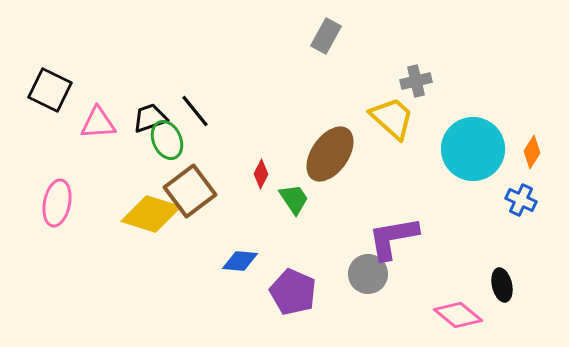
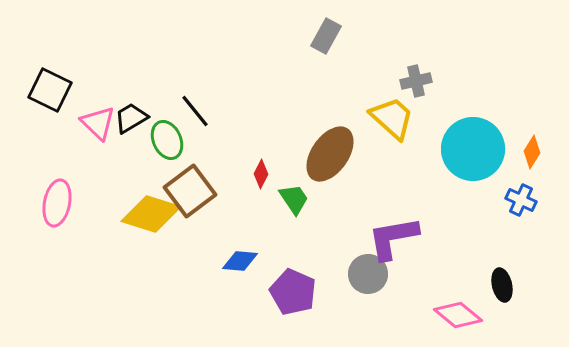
black trapezoid: moved 19 px left; rotated 12 degrees counterclockwise
pink triangle: rotated 48 degrees clockwise
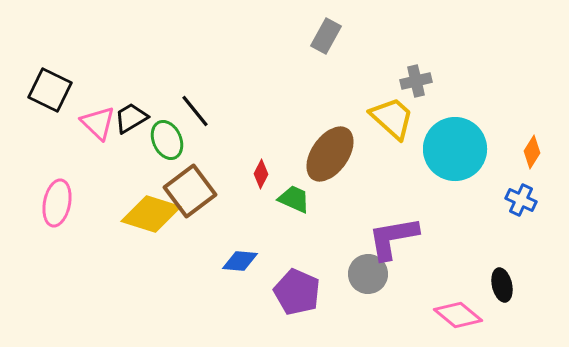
cyan circle: moved 18 px left
green trapezoid: rotated 32 degrees counterclockwise
purple pentagon: moved 4 px right
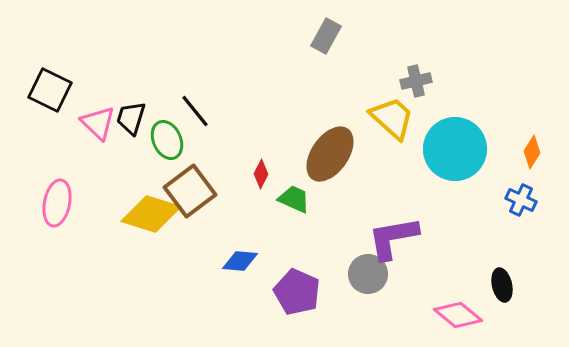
black trapezoid: rotated 42 degrees counterclockwise
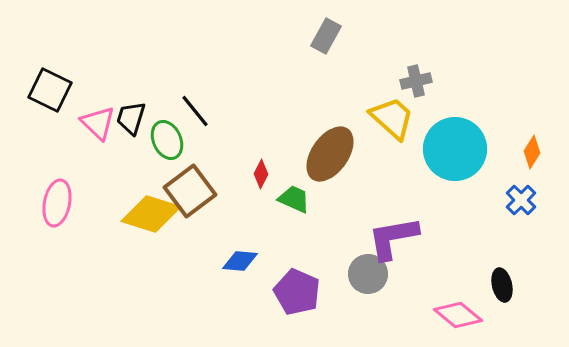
blue cross: rotated 20 degrees clockwise
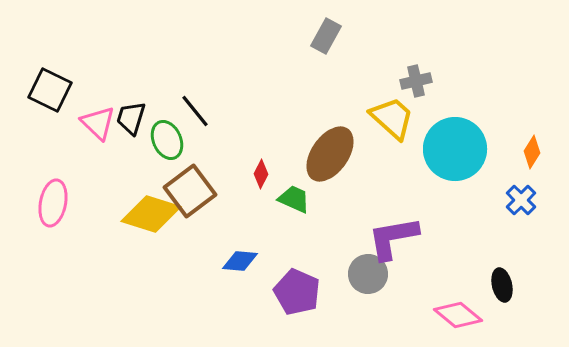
pink ellipse: moved 4 px left
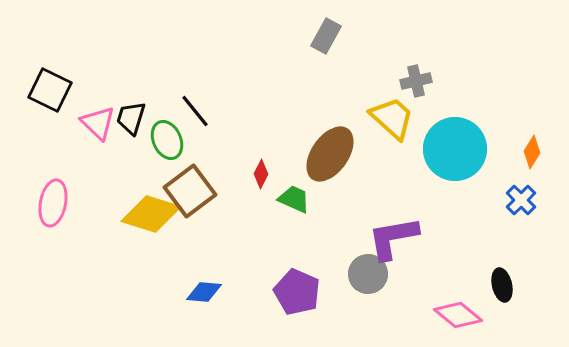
blue diamond: moved 36 px left, 31 px down
